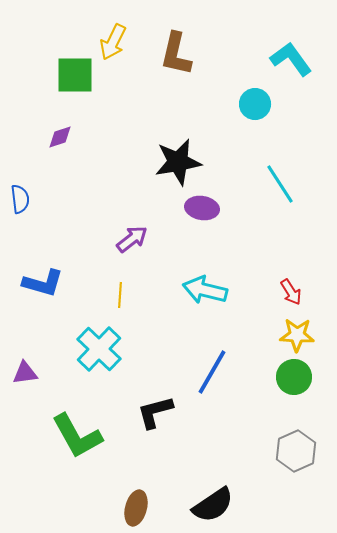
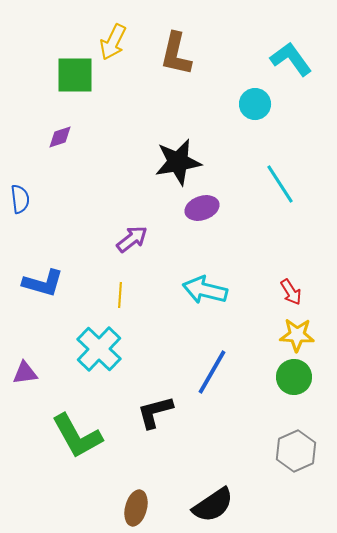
purple ellipse: rotated 28 degrees counterclockwise
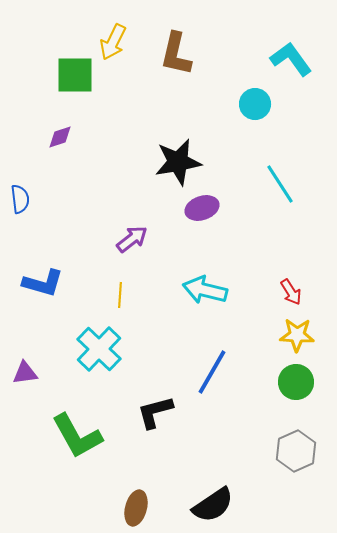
green circle: moved 2 px right, 5 px down
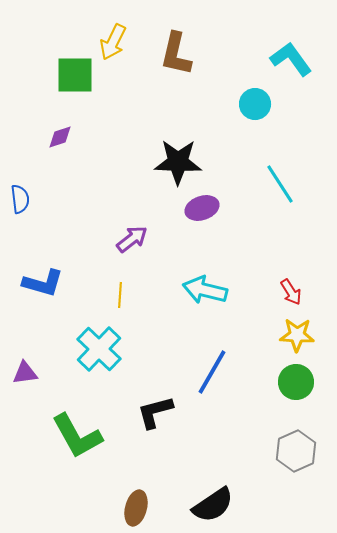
black star: rotated 12 degrees clockwise
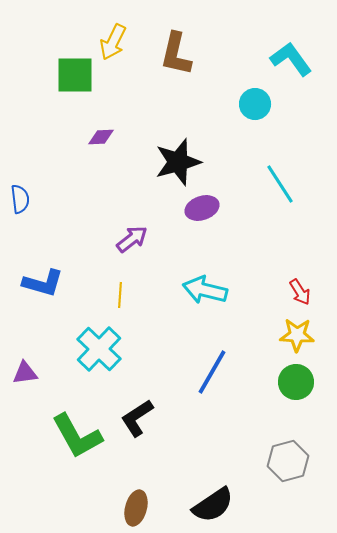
purple diamond: moved 41 px right; rotated 16 degrees clockwise
black star: rotated 18 degrees counterclockwise
red arrow: moved 9 px right
black L-shape: moved 18 px left, 6 px down; rotated 18 degrees counterclockwise
gray hexagon: moved 8 px left, 10 px down; rotated 9 degrees clockwise
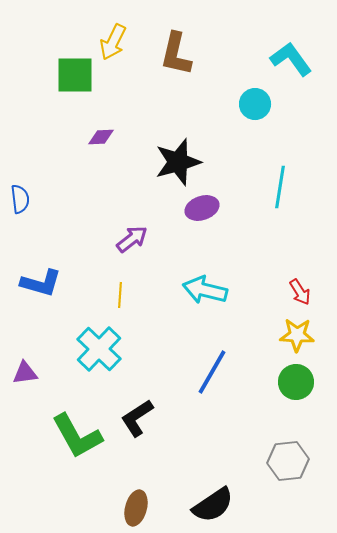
cyan line: moved 3 px down; rotated 42 degrees clockwise
blue L-shape: moved 2 px left
gray hexagon: rotated 9 degrees clockwise
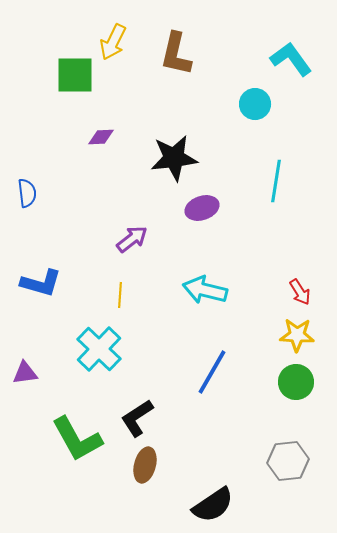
black star: moved 4 px left, 4 px up; rotated 9 degrees clockwise
cyan line: moved 4 px left, 6 px up
blue semicircle: moved 7 px right, 6 px up
green L-shape: moved 3 px down
brown ellipse: moved 9 px right, 43 px up
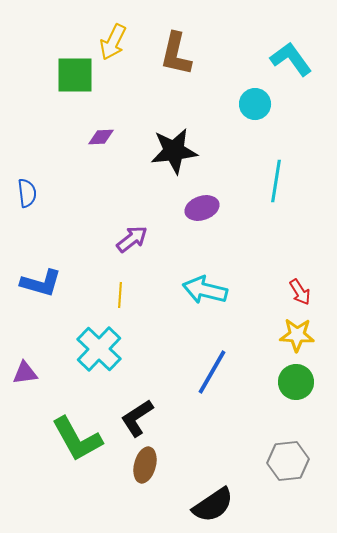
black star: moved 7 px up
